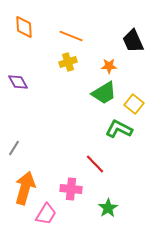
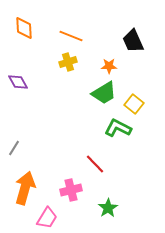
orange diamond: moved 1 px down
green L-shape: moved 1 px left, 1 px up
pink cross: moved 1 px down; rotated 20 degrees counterclockwise
pink trapezoid: moved 1 px right, 4 px down
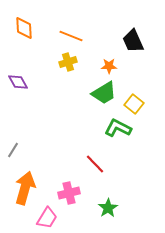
gray line: moved 1 px left, 2 px down
pink cross: moved 2 px left, 3 px down
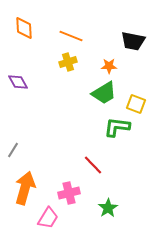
black trapezoid: rotated 55 degrees counterclockwise
yellow square: moved 2 px right; rotated 18 degrees counterclockwise
green L-shape: moved 1 px left, 1 px up; rotated 20 degrees counterclockwise
red line: moved 2 px left, 1 px down
pink trapezoid: moved 1 px right
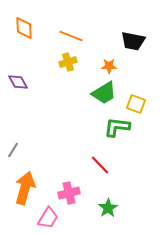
red line: moved 7 px right
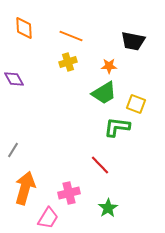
purple diamond: moved 4 px left, 3 px up
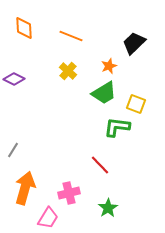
black trapezoid: moved 1 px right, 2 px down; rotated 125 degrees clockwise
yellow cross: moved 9 px down; rotated 30 degrees counterclockwise
orange star: rotated 21 degrees counterclockwise
purple diamond: rotated 35 degrees counterclockwise
